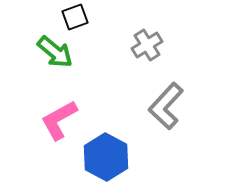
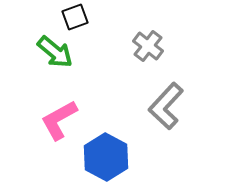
gray cross: moved 1 px right, 1 px down; rotated 20 degrees counterclockwise
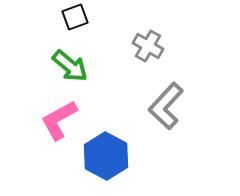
gray cross: rotated 8 degrees counterclockwise
green arrow: moved 15 px right, 14 px down
blue hexagon: moved 1 px up
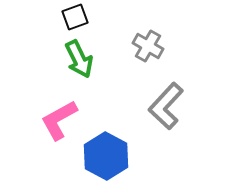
green arrow: moved 9 px right, 7 px up; rotated 24 degrees clockwise
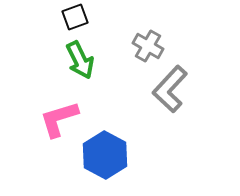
green arrow: moved 1 px right, 1 px down
gray L-shape: moved 4 px right, 17 px up
pink L-shape: moved 1 px up; rotated 12 degrees clockwise
blue hexagon: moved 1 px left, 1 px up
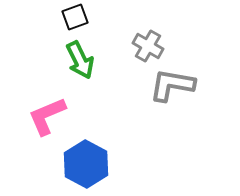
gray L-shape: moved 2 px right, 4 px up; rotated 57 degrees clockwise
pink L-shape: moved 12 px left, 3 px up; rotated 6 degrees counterclockwise
blue hexagon: moved 19 px left, 9 px down
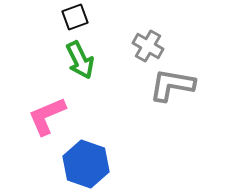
blue hexagon: rotated 9 degrees counterclockwise
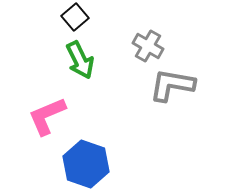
black square: rotated 20 degrees counterclockwise
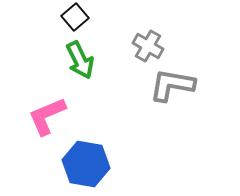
blue hexagon: rotated 9 degrees counterclockwise
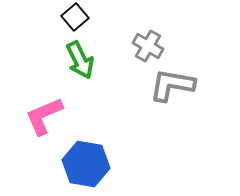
pink L-shape: moved 3 px left
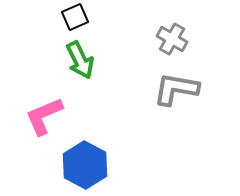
black square: rotated 16 degrees clockwise
gray cross: moved 24 px right, 7 px up
gray L-shape: moved 4 px right, 4 px down
blue hexagon: moved 1 px left, 1 px down; rotated 18 degrees clockwise
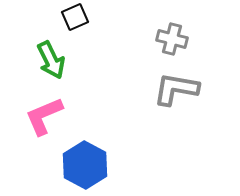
gray cross: rotated 16 degrees counterclockwise
green arrow: moved 29 px left
